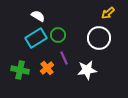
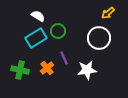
green circle: moved 4 px up
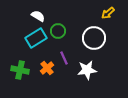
white circle: moved 5 px left
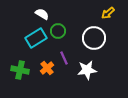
white semicircle: moved 4 px right, 2 px up
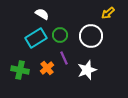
green circle: moved 2 px right, 4 px down
white circle: moved 3 px left, 2 px up
white star: rotated 12 degrees counterclockwise
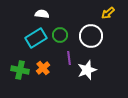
white semicircle: rotated 24 degrees counterclockwise
purple line: moved 5 px right; rotated 16 degrees clockwise
orange cross: moved 4 px left
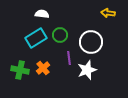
yellow arrow: rotated 48 degrees clockwise
white circle: moved 6 px down
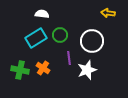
white circle: moved 1 px right, 1 px up
orange cross: rotated 16 degrees counterclockwise
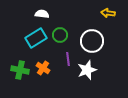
purple line: moved 1 px left, 1 px down
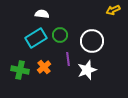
yellow arrow: moved 5 px right, 3 px up; rotated 32 degrees counterclockwise
orange cross: moved 1 px right, 1 px up; rotated 16 degrees clockwise
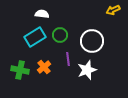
cyan rectangle: moved 1 px left, 1 px up
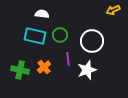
cyan rectangle: moved 1 px up; rotated 45 degrees clockwise
